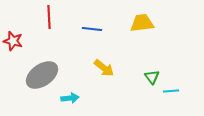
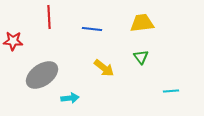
red star: rotated 12 degrees counterclockwise
green triangle: moved 11 px left, 20 px up
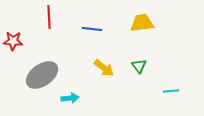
green triangle: moved 2 px left, 9 px down
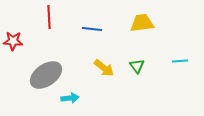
green triangle: moved 2 px left
gray ellipse: moved 4 px right
cyan line: moved 9 px right, 30 px up
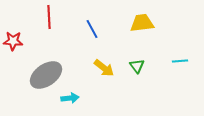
blue line: rotated 54 degrees clockwise
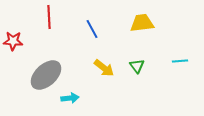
gray ellipse: rotated 8 degrees counterclockwise
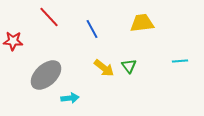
red line: rotated 40 degrees counterclockwise
green triangle: moved 8 px left
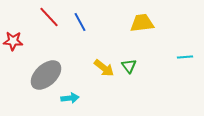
blue line: moved 12 px left, 7 px up
cyan line: moved 5 px right, 4 px up
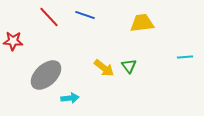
blue line: moved 5 px right, 7 px up; rotated 42 degrees counterclockwise
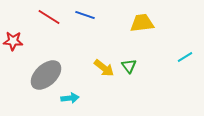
red line: rotated 15 degrees counterclockwise
cyan line: rotated 28 degrees counterclockwise
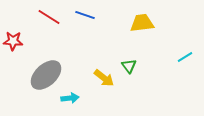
yellow arrow: moved 10 px down
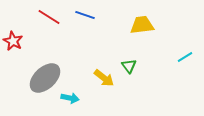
yellow trapezoid: moved 2 px down
red star: rotated 24 degrees clockwise
gray ellipse: moved 1 px left, 3 px down
cyan arrow: rotated 18 degrees clockwise
